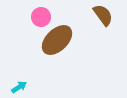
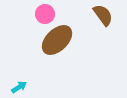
pink circle: moved 4 px right, 3 px up
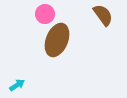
brown ellipse: rotated 24 degrees counterclockwise
cyan arrow: moved 2 px left, 2 px up
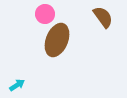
brown semicircle: moved 2 px down
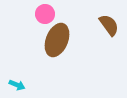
brown semicircle: moved 6 px right, 8 px down
cyan arrow: rotated 56 degrees clockwise
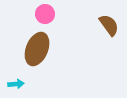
brown ellipse: moved 20 px left, 9 px down
cyan arrow: moved 1 px left, 1 px up; rotated 28 degrees counterclockwise
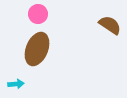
pink circle: moved 7 px left
brown semicircle: moved 1 px right; rotated 20 degrees counterclockwise
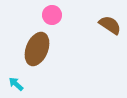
pink circle: moved 14 px right, 1 px down
cyan arrow: rotated 133 degrees counterclockwise
